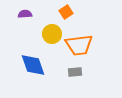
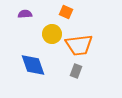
orange square: rotated 32 degrees counterclockwise
gray rectangle: moved 1 px right, 1 px up; rotated 64 degrees counterclockwise
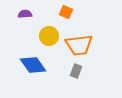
yellow circle: moved 3 px left, 2 px down
blue diamond: rotated 16 degrees counterclockwise
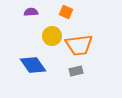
purple semicircle: moved 6 px right, 2 px up
yellow circle: moved 3 px right
gray rectangle: rotated 56 degrees clockwise
